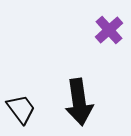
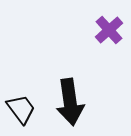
black arrow: moved 9 px left
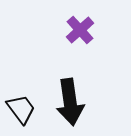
purple cross: moved 29 px left
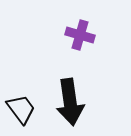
purple cross: moved 5 px down; rotated 32 degrees counterclockwise
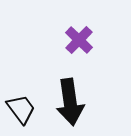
purple cross: moved 1 px left, 5 px down; rotated 28 degrees clockwise
